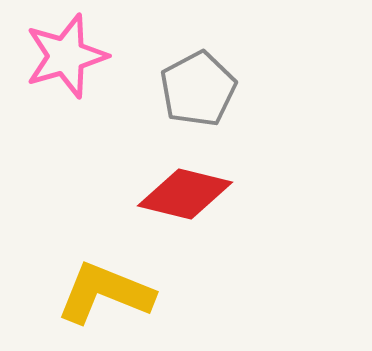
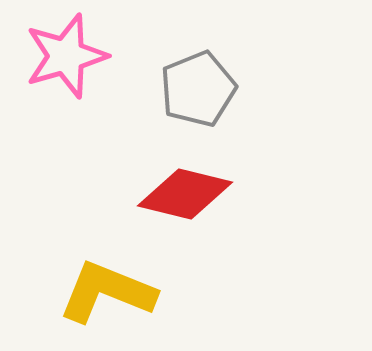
gray pentagon: rotated 6 degrees clockwise
yellow L-shape: moved 2 px right, 1 px up
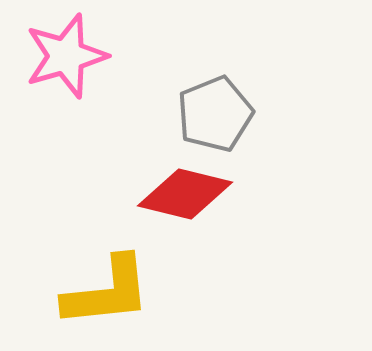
gray pentagon: moved 17 px right, 25 px down
yellow L-shape: rotated 152 degrees clockwise
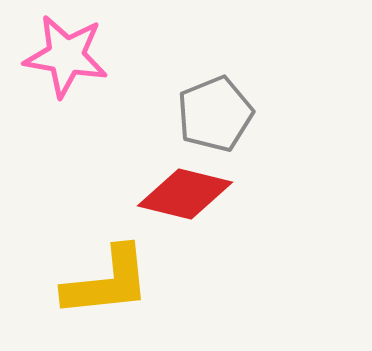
pink star: rotated 26 degrees clockwise
yellow L-shape: moved 10 px up
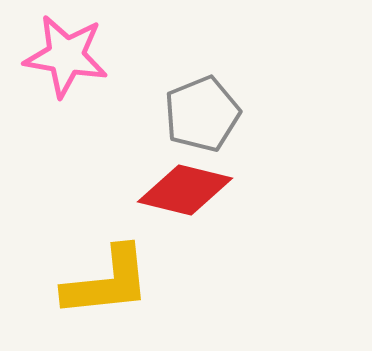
gray pentagon: moved 13 px left
red diamond: moved 4 px up
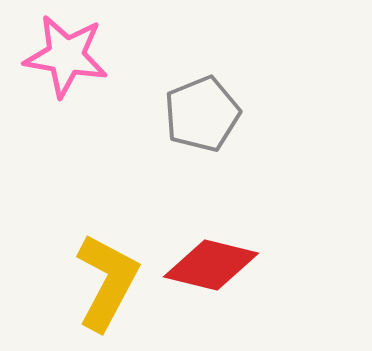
red diamond: moved 26 px right, 75 px down
yellow L-shape: rotated 56 degrees counterclockwise
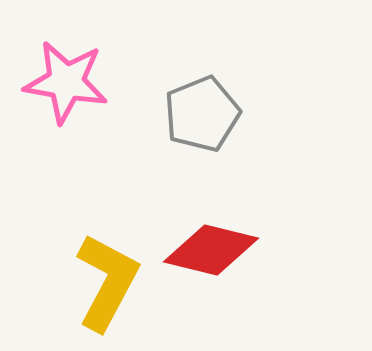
pink star: moved 26 px down
red diamond: moved 15 px up
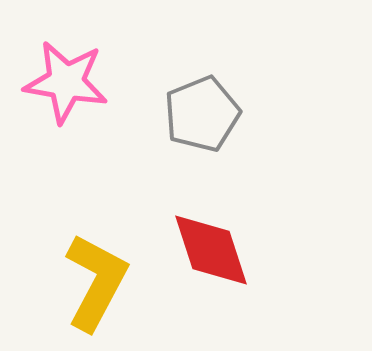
red diamond: rotated 58 degrees clockwise
yellow L-shape: moved 11 px left
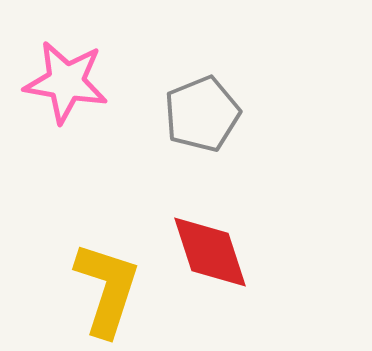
red diamond: moved 1 px left, 2 px down
yellow L-shape: moved 11 px right, 7 px down; rotated 10 degrees counterclockwise
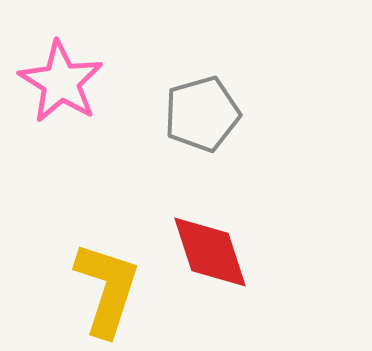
pink star: moved 5 px left; rotated 22 degrees clockwise
gray pentagon: rotated 6 degrees clockwise
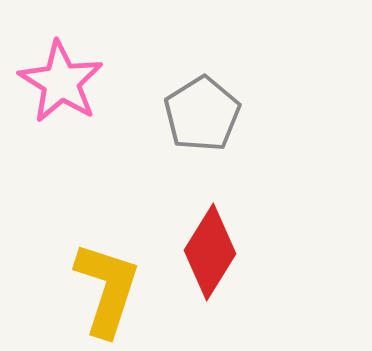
gray pentagon: rotated 16 degrees counterclockwise
red diamond: rotated 50 degrees clockwise
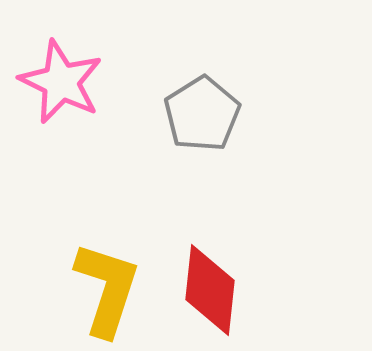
pink star: rotated 6 degrees counterclockwise
red diamond: moved 38 px down; rotated 26 degrees counterclockwise
